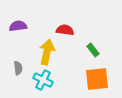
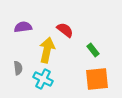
purple semicircle: moved 5 px right, 1 px down
red semicircle: rotated 30 degrees clockwise
yellow arrow: moved 2 px up
cyan cross: moved 1 px up
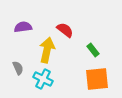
gray semicircle: rotated 16 degrees counterclockwise
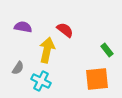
purple semicircle: rotated 18 degrees clockwise
green rectangle: moved 14 px right
gray semicircle: rotated 56 degrees clockwise
cyan cross: moved 2 px left, 2 px down
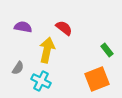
red semicircle: moved 1 px left, 2 px up
orange square: rotated 15 degrees counterclockwise
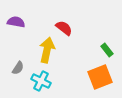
purple semicircle: moved 7 px left, 5 px up
orange square: moved 3 px right, 2 px up
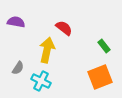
green rectangle: moved 3 px left, 4 px up
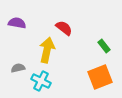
purple semicircle: moved 1 px right, 1 px down
gray semicircle: rotated 136 degrees counterclockwise
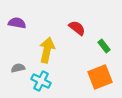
red semicircle: moved 13 px right
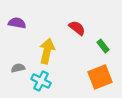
green rectangle: moved 1 px left
yellow arrow: moved 1 px down
